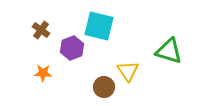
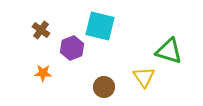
cyan square: moved 1 px right
yellow triangle: moved 16 px right, 6 px down
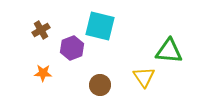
brown cross: rotated 24 degrees clockwise
green triangle: rotated 12 degrees counterclockwise
brown circle: moved 4 px left, 2 px up
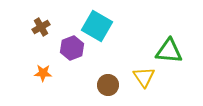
cyan square: moved 3 px left; rotated 16 degrees clockwise
brown cross: moved 3 px up
brown circle: moved 8 px right
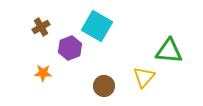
purple hexagon: moved 2 px left
yellow triangle: rotated 15 degrees clockwise
brown circle: moved 4 px left, 1 px down
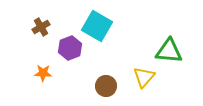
brown circle: moved 2 px right
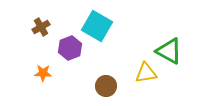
green triangle: rotated 24 degrees clockwise
yellow triangle: moved 2 px right, 4 px up; rotated 40 degrees clockwise
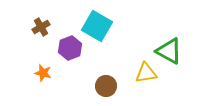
orange star: rotated 12 degrees clockwise
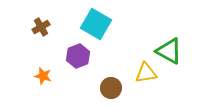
cyan square: moved 1 px left, 2 px up
purple hexagon: moved 8 px right, 8 px down
orange star: moved 3 px down
brown circle: moved 5 px right, 2 px down
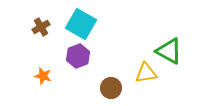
cyan square: moved 15 px left
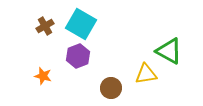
brown cross: moved 4 px right, 1 px up
yellow triangle: moved 1 px down
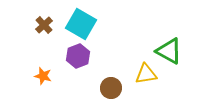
brown cross: moved 1 px left, 1 px up; rotated 12 degrees counterclockwise
